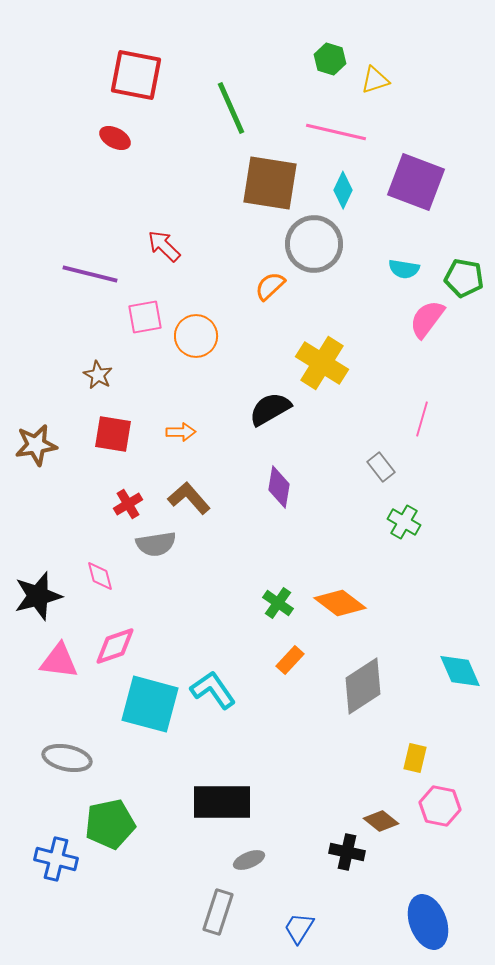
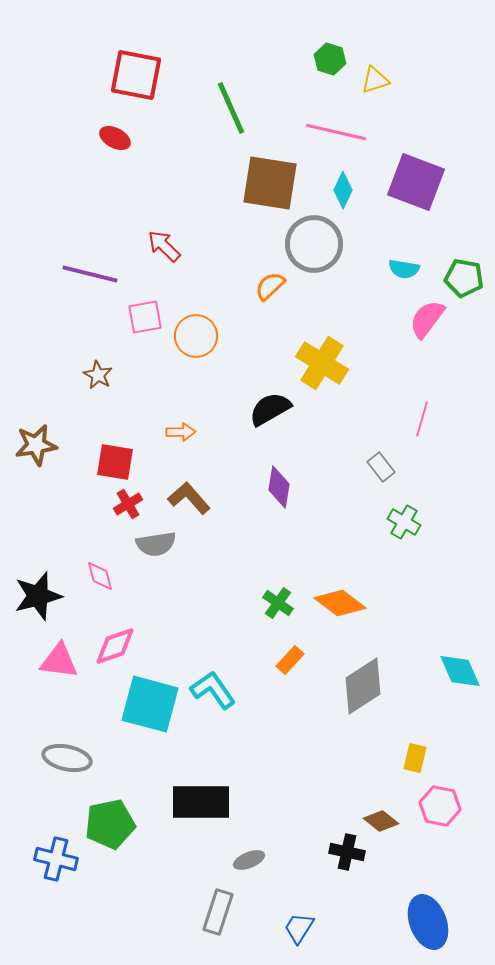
red square at (113, 434): moved 2 px right, 28 px down
black rectangle at (222, 802): moved 21 px left
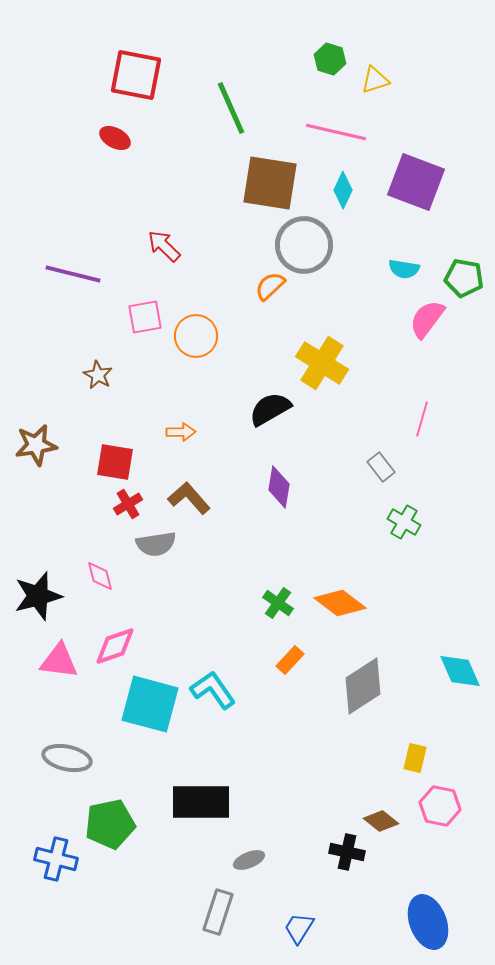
gray circle at (314, 244): moved 10 px left, 1 px down
purple line at (90, 274): moved 17 px left
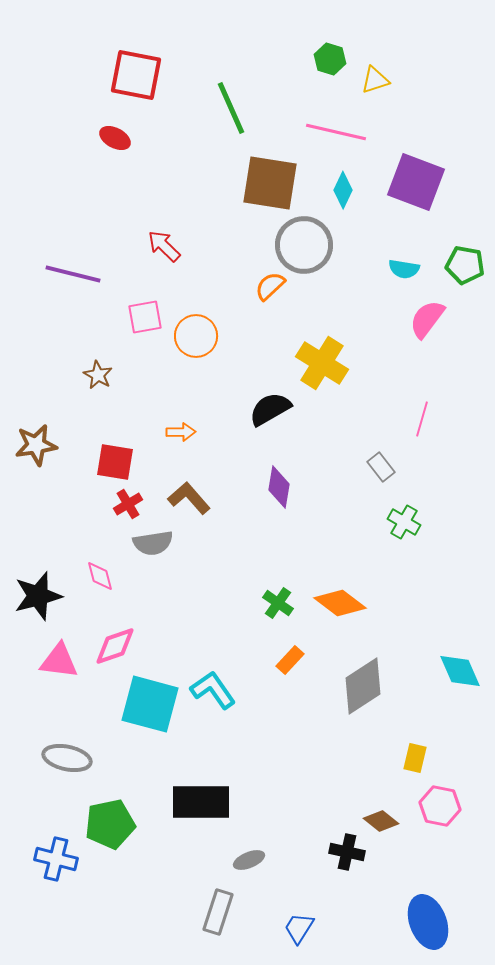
green pentagon at (464, 278): moved 1 px right, 13 px up
gray semicircle at (156, 544): moved 3 px left, 1 px up
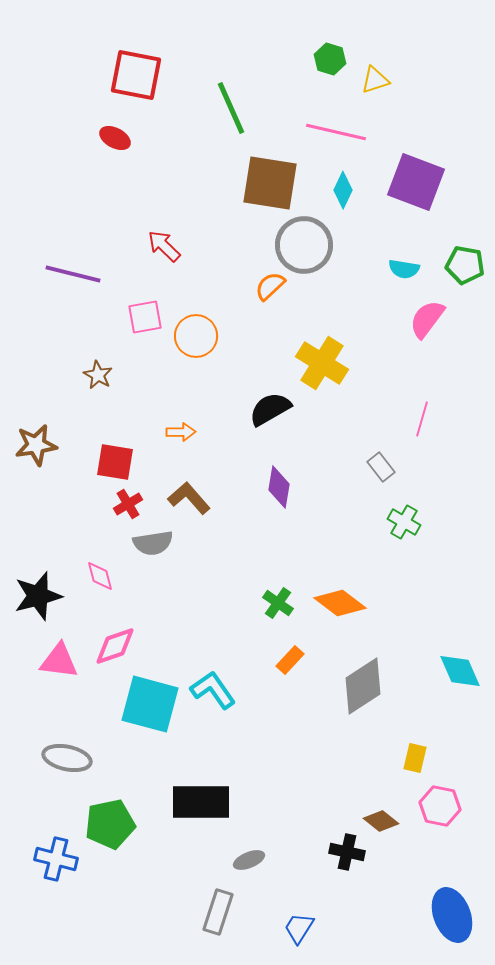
blue ellipse at (428, 922): moved 24 px right, 7 px up
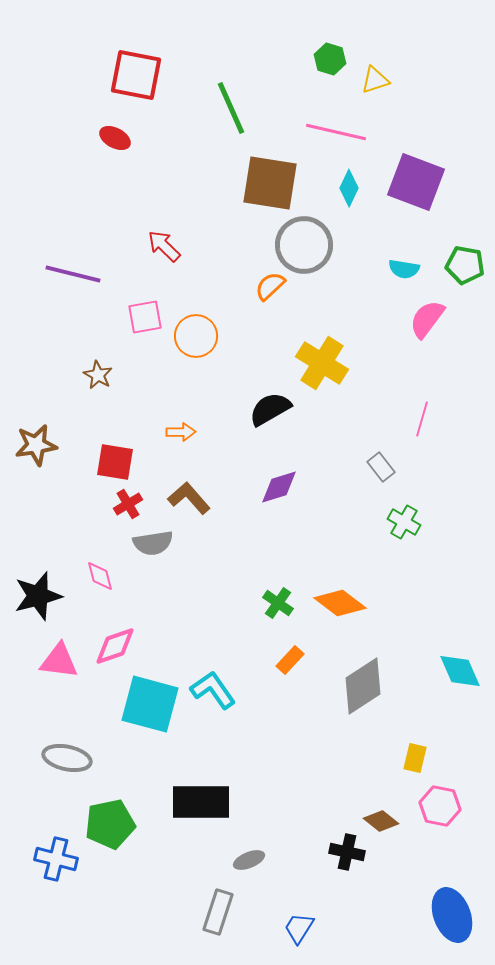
cyan diamond at (343, 190): moved 6 px right, 2 px up
purple diamond at (279, 487): rotated 63 degrees clockwise
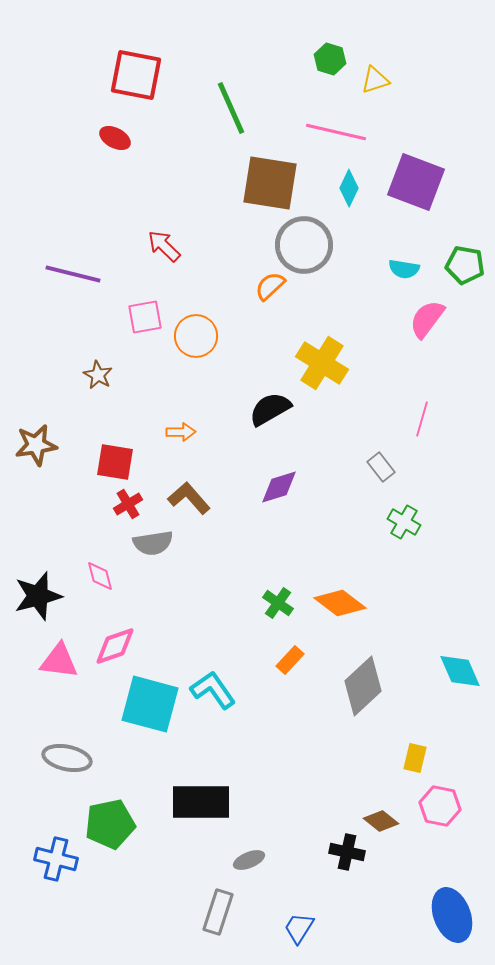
gray diamond at (363, 686): rotated 10 degrees counterclockwise
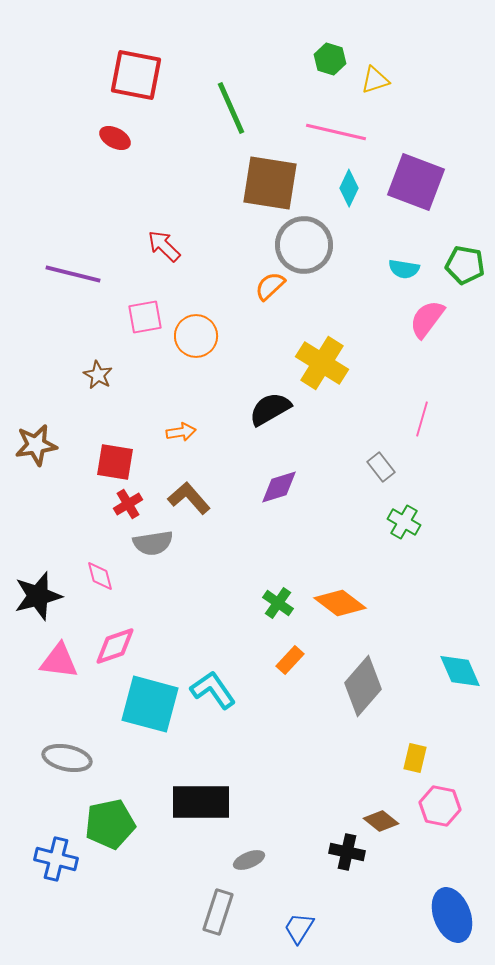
orange arrow at (181, 432): rotated 8 degrees counterclockwise
gray diamond at (363, 686): rotated 6 degrees counterclockwise
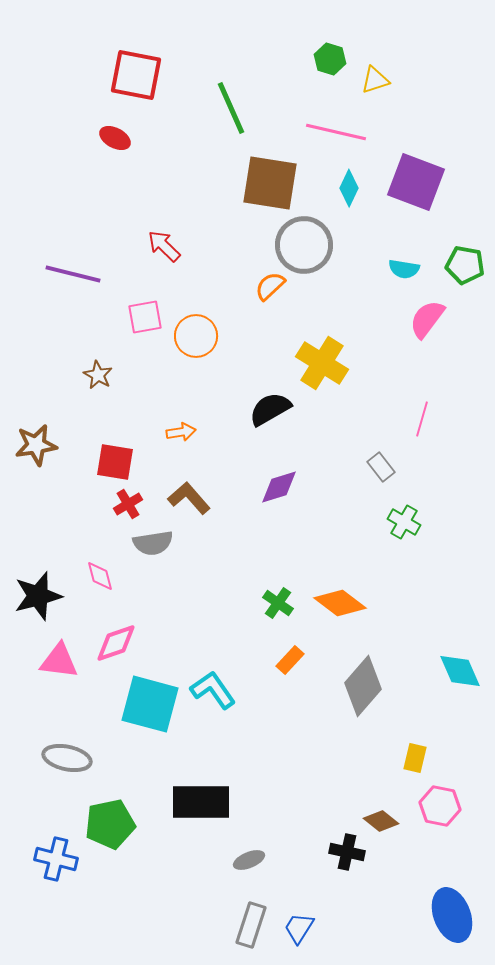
pink diamond at (115, 646): moved 1 px right, 3 px up
gray rectangle at (218, 912): moved 33 px right, 13 px down
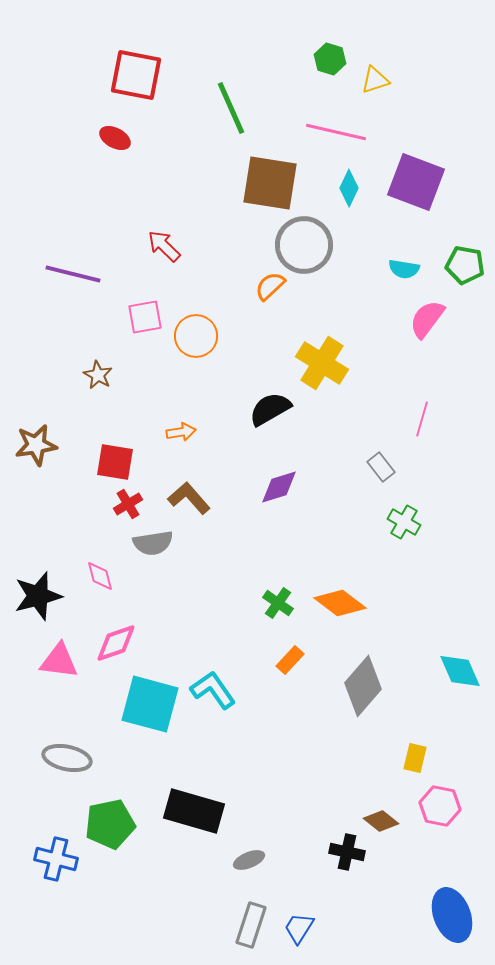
black rectangle at (201, 802): moved 7 px left, 9 px down; rotated 16 degrees clockwise
